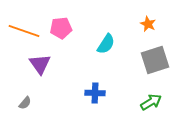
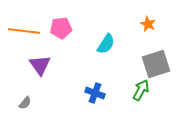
orange line: rotated 12 degrees counterclockwise
gray square: moved 1 px right, 4 px down
purple triangle: moved 1 px down
blue cross: rotated 18 degrees clockwise
green arrow: moved 10 px left, 12 px up; rotated 30 degrees counterclockwise
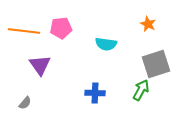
cyan semicircle: rotated 65 degrees clockwise
blue cross: rotated 18 degrees counterclockwise
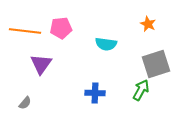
orange line: moved 1 px right
purple triangle: moved 1 px right, 1 px up; rotated 10 degrees clockwise
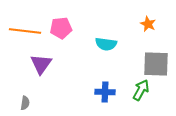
gray square: rotated 20 degrees clockwise
blue cross: moved 10 px right, 1 px up
gray semicircle: rotated 32 degrees counterclockwise
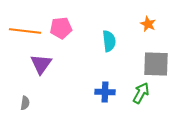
cyan semicircle: moved 3 px right, 3 px up; rotated 105 degrees counterclockwise
green arrow: moved 3 px down
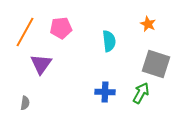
orange line: moved 1 px down; rotated 68 degrees counterclockwise
gray square: rotated 16 degrees clockwise
